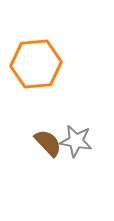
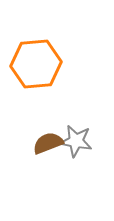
brown semicircle: rotated 68 degrees counterclockwise
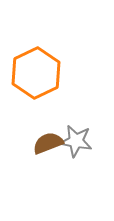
orange hexagon: moved 9 px down; rotated 21 degrees counterclockwise
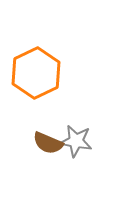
brown semicircle: rotated 136 degrees counterclockwise
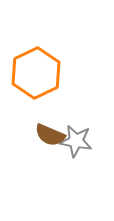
brown semicircle: moved 2 px right, 8 px up
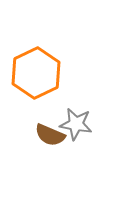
gray star: moved 17 px up
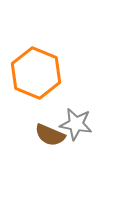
orange hexagon: rotated 12 degrees counterclockwise
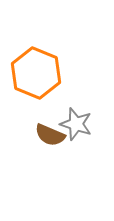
gray star: rotated 8 degrees clockwise
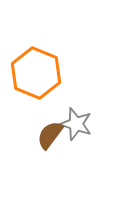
brown semicircle: rotated 104 degrees clockwise
